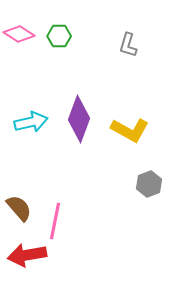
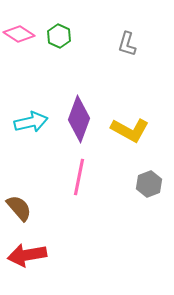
green hexagon: rotated 25 degrees clockwise
gray L-shape: moved 1 px left, 1 px up
pink line: moved 24 px right, 44 px up
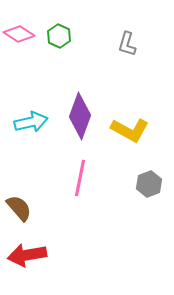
purple diamond: moved 1 px right, 3 px up
pink line: moved 1 px right, 1 px down
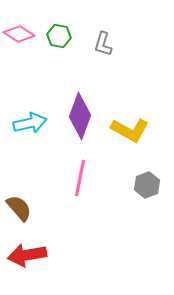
green hexagon: rotated 15 degrees counterclockwise
gray L-shape: moved 24 px left
cyan arrow: moved 1 px left, 1 px down
gray hexagon: moved 2 px left, 1 px down
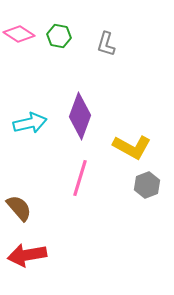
gray L-shape: moved 3 px right
yellow L-shape: moved 2 px right, 17 px down
pink line: rotated 6 degrees clockwise
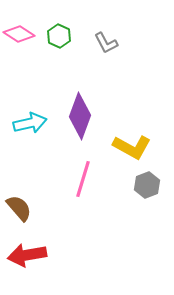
green hexagon: rotated 15 degrees clockwise
gray L-shape: moved 1 px up; rotated 45 degrees counterclockwise
pink line: moved 3 px right, 1 px down
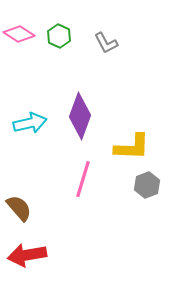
yellow L-shape: rotated 27 degrees counterclockwise
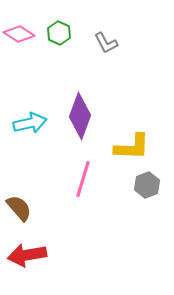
green hexagon: moved 3 px up
